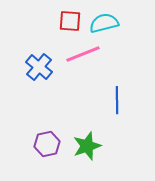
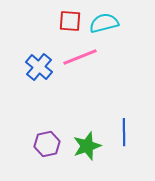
pink line: moved 3 px left, 3 px down
blue line: moved 7 px right, 32 px down
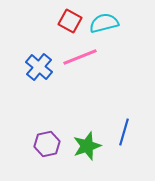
red square: rotated 25 degrees clockwise
blue line: rotated 16 degrees clockwise
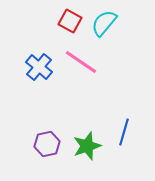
cyan semicircle: rotated 36 degrees counterclockwise
pink line: moved 1 px right, 5 px down; rotated 56 degrees clockwise
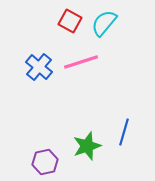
pink line: rotated 52 degrees counterclockwise
purple hexagon: moved 2 px left, 18 px down
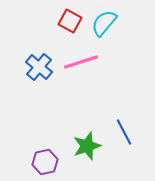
blue line: rotated 44 degrees counterclockwise
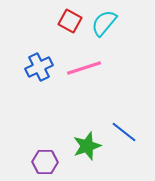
pink line: moved 3 px right, 6 px down
blue cross: rotated 24 degrees clockwise
blue line: rotated 24 degrees counterclockwise
purple hexagon: rotated 15 degrees clockwise
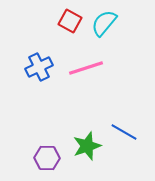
pink line: moved 2 px right
blue line: rotated 8 degrees counterclockwise
purple hexagon: moved 2 px right, 4 px up
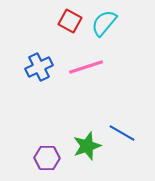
pink line: moved 1 px up
blue line: moved 2 px left, 1 px down
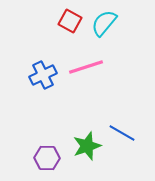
blue cross: moved 4 px right, 8 px down
